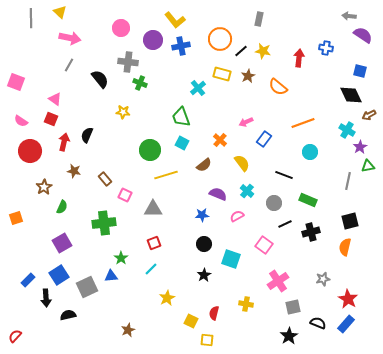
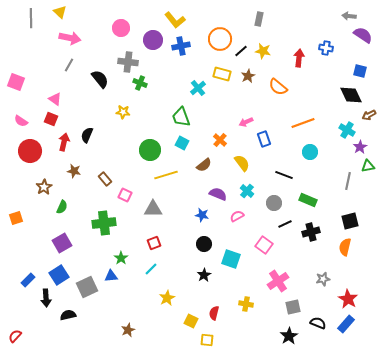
blue rectangle at (264, 139): rotated 56 degrees counterclockwise
blue star at (202, 215): rotated 16 degrees clockwise
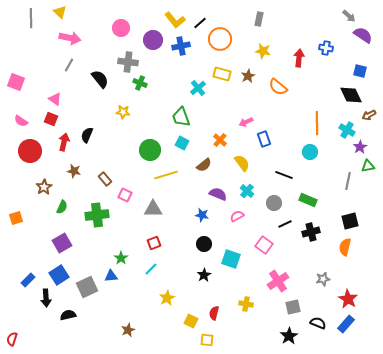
gray arrow at (349, 16): rotated 144 degrees counterclockwise
black line at (241, 51): moved 41 px left, 28 px up
orange line at (303, 123): moved 14 px right; rotated 70 degrees counterclockwise
green cross at (104, 223): moved 7 px left, 8 px up
red semicircle at (15, 336): moved 3 px left, 3 px down; rotated 24 degrees counterclockwise
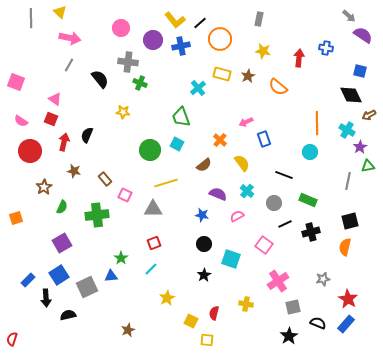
cyan square at (182, 143): moved 5 px left, 1 px down
yellow line at (166, 175): moved 8 px down
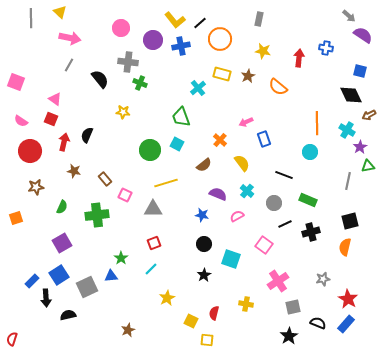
brown star at (44, 187): moved 8 px left; rotated 21 degrees clockwise
blue rectangle at (28, 280): moved 4 px right, 1 px down
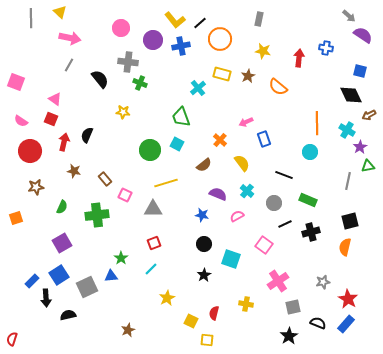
gray star at (323, 279): moved 3 px down
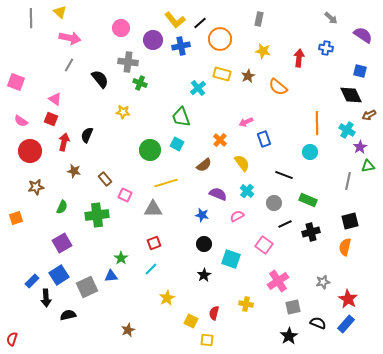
gray arrow at (349, 16): moved 18 px left, 2 px down
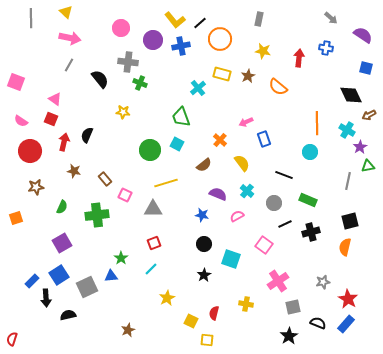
yellow triangle at (60, 12): moved 6 px right
blue square at (360, 71): moved 6 px right, 3 px up
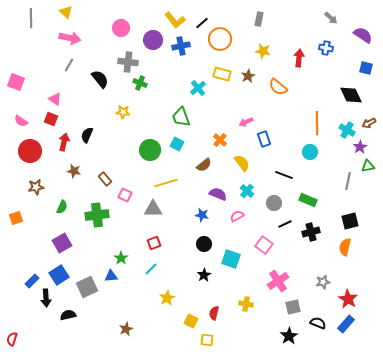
black line at (200, 23): moved 2 px right
brown arrow at (369, 115): moved 8 px down
brown star at (128, 330): moved 2 px left, 1 px up
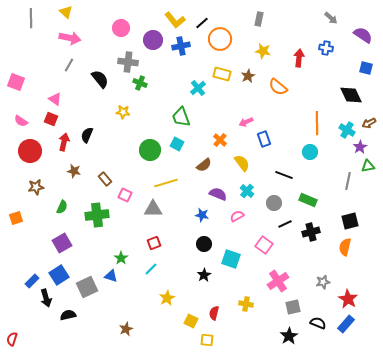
blue triangle at (111, 276): rotated 24 degrees clockwise
black arrow at (46, 298): rotated 12 degrees counterclockwise
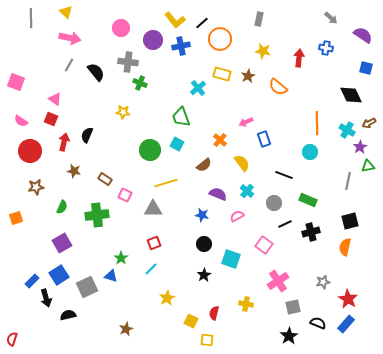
black semicircle at (100, 79): moved 4 px left, 7 px up
brown rectangle at (105, 179): rotated 16 degrees counterclockwise
